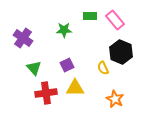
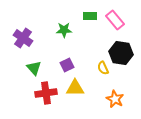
black hexagon: moved 1 px down; rotated 15 degrees counterclockwise
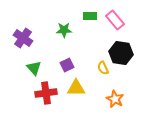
yellow triangle: moved 1 px right
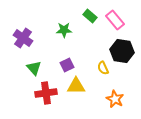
green rectangle: rotated 40 degrees clockwise
black hexagon: moved 1 px right, 2 px up
yellow triangle: moved 2 px up
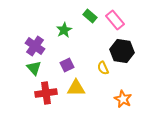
green star: rotated 28 degrees counterclockwise
purple cross: moved 12 px right, 8 px down
yellow triangle: moved 2 px down
orange star: moved 8 px right
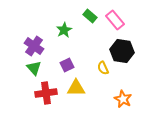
purple cross: moved 1 px left
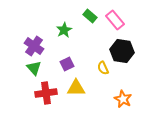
purple square: moved 1 px up
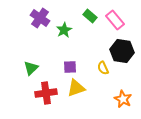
purple cross: moved 6 px right, 28 px up
purple square: moved 3 px right, 3 px down; rotated 24 degrees clockwise
green triangle: moved 3 px left; rotated 28 degrees clockwise
yellow triangle: rotated 18 degrees counterclockwise
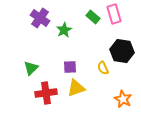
green rectangle: moved 3 px right, 1 px down
pink rectangle: moved 1 px left, 6 px up; rotated 24 degrees clockwise
